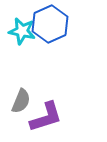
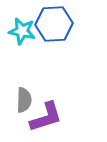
blue hexagon: moved 4 px right; rotated 21 degrees clockwise
gray semicircle: moved 3 px right, 1 px up; rotated 20 degrees counterclockwise
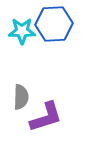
cyan star: rotated 12 degrees counterclockwise
gray semicircle: moved 3 px left, 3 px up
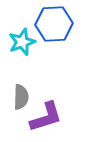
cyan star: moved 11 px down; rotated 20 degrees counterclockwise
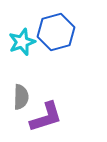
blue hexagon: moved 2 px right, 8 px down; rotated 12 degrees counterclockwise
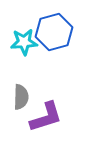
blue hexagon: moved 2 px left
cyan star: moved 2 px right; rotated 16 degrees clockwise
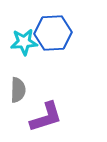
blue hexagon: moved 1 px left, 1 px down; rotated 12 degrees clockwise
gray semicircle: moved 3 px left, 7 px up
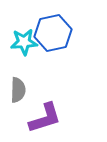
blue hexagon: rotated 9 degrees counterclockwise
purple L-shape: moved 1 px left, 1 px down
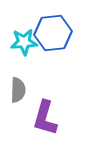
blue hexagon: rotated 6 degrees clockwise
purple L-shape: rotated 123 degrees clockwise
